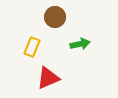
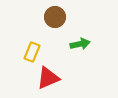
yellow rectangle: moved 5 px down
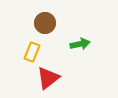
brown circle: moved 10 px left, 6 px down
red triangle: rotated 15 degrees counterclockwise
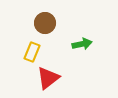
green arrow: moved 2 px right
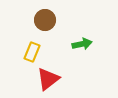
brown circle: moved 3 px up
red triangle: moved 1 px down
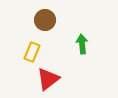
green arrow: rotated 84 degrees counterclockwise
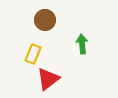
yellow rectangle: moved 1 px right, 2 px down
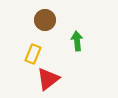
green arrow: moved 5 px left, 3 px up
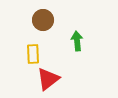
brown circle: moved 2 px left
yellow rectangle: rotated 24 degrees counterclockwise
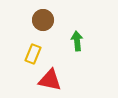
yellow rectangle: rotated 24 degrees clockwise
red triangle: moved 2 px right, 1 px down; rotated 50 degrees clockwise
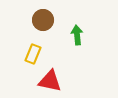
green arrow: moved 6 px up
red triangle: moved 1 px down
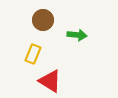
green arrow: rotated 102 degrees clockwise
red triangle: rotated 20 degrees clockwise
